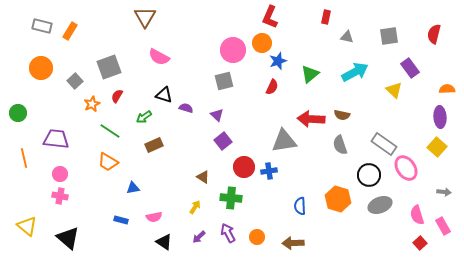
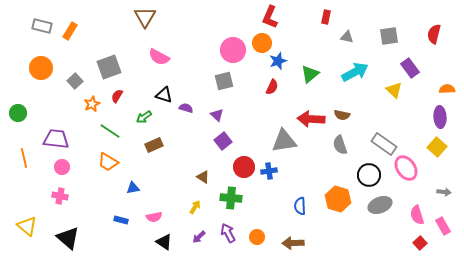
pink circle at (60, 174): moved 2 px right, 7 px up
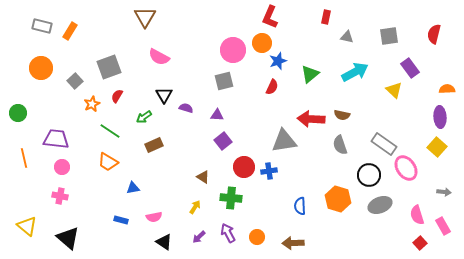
black triangle at (164, 95): rotated 42 degrees clockwise
purple triangle at (217, 115): rotated 40 degrees counterclockwise
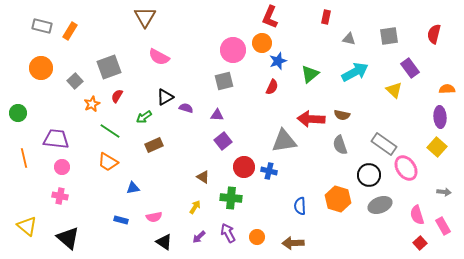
gray triangle at (347, 37): moved 2 px right, 2 px down
black triangle at (164, 95): moved 1 px right, 2 px down; rotated 30 degrees clockwise
blue cross at (269, 171): rotated 21 degrees clockwise
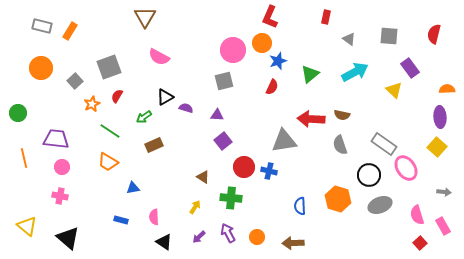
gray square at (389, 36): rotated 12 degrees clockwise
gray triangle at (349, 39): rotated 24 degrees clockwise
pink semicircle at (154, 217): rotated 98 degrees clockwise
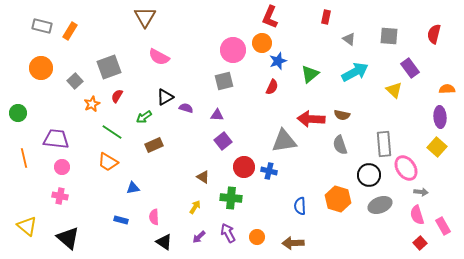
green line at (110, 131): moved 2 px right, 1 px down
gray rectangle at (384, 144): rotated 50 degrees clockwise
gray arrow at (444, 192): moved 23 px left
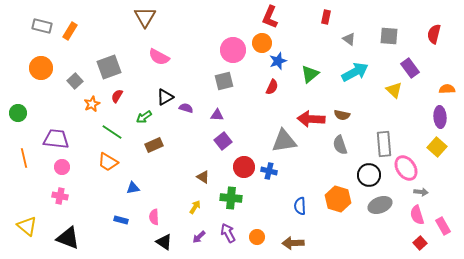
black triangle at (68, 238): rotated 20 degrees counterclockwise
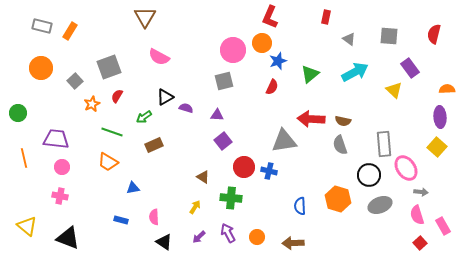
brown semicircle at (342, 115): moved 1 px right, 6 px down
green line at (112, 132): rotated 15 degrees counterclockwise
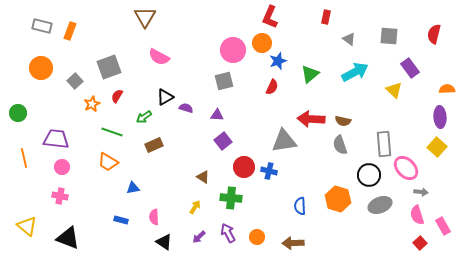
orange rectangle at (70, 31): rotated 12 degrees counterclockwise
pink ellipse at (406, 168): rotated 10 degrees counterclockwise
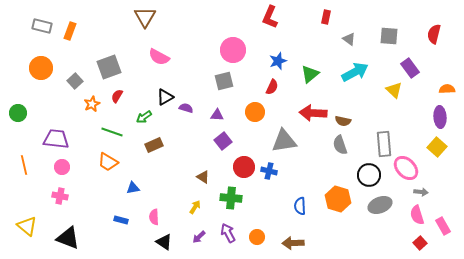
orange circle at (262, 43): moved 7 px left, 69 px down
red arrow at (311, 119): moved 2 px right, 6 px up
orange line at (24, 158): moved 7 px down
